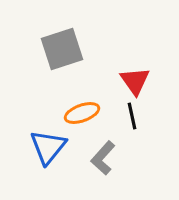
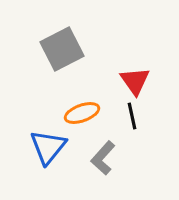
gray square: rotated 9 degrees counterclockwise
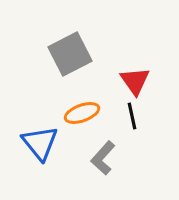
gray square: moved 8 px right, 5 px down
blue triangle: moved 8 px left, 4 px up; rotated 18 degrees counterclockwise
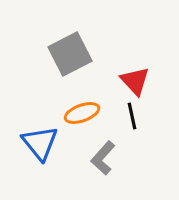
red triangle: rotated 8 degrees counterclockwise
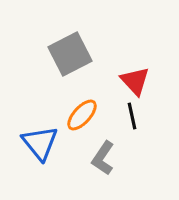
orange ellipse: moved 2 px down; rotated 28 degrees counterclockwise
gray L-shape: rotated 8 degrees counterclockwise
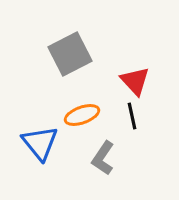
orange ellipse: rotated 28 degrees clockwise
